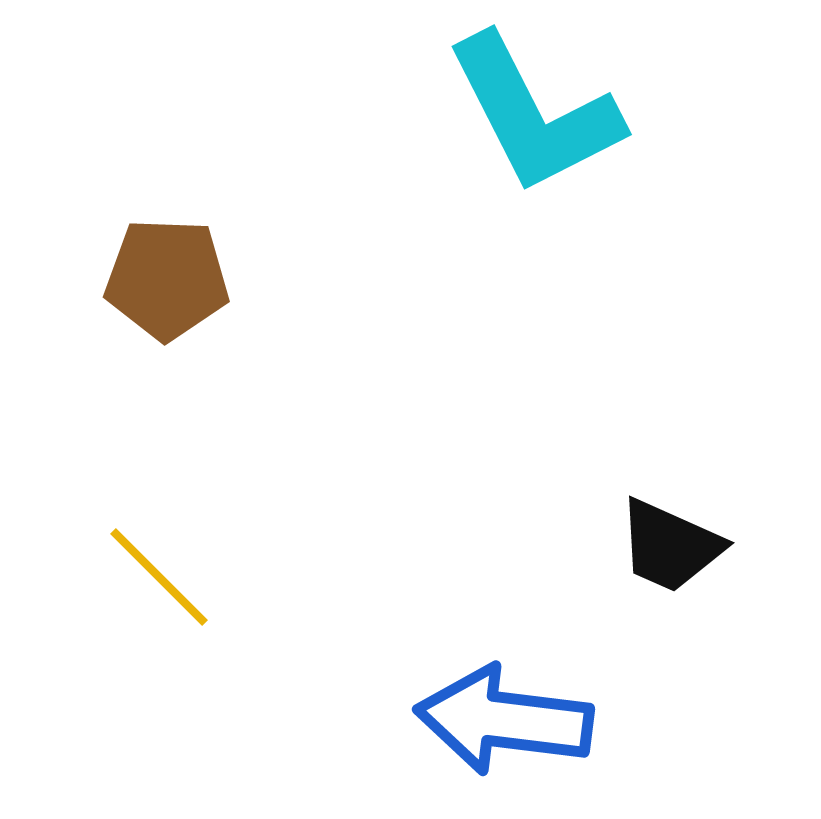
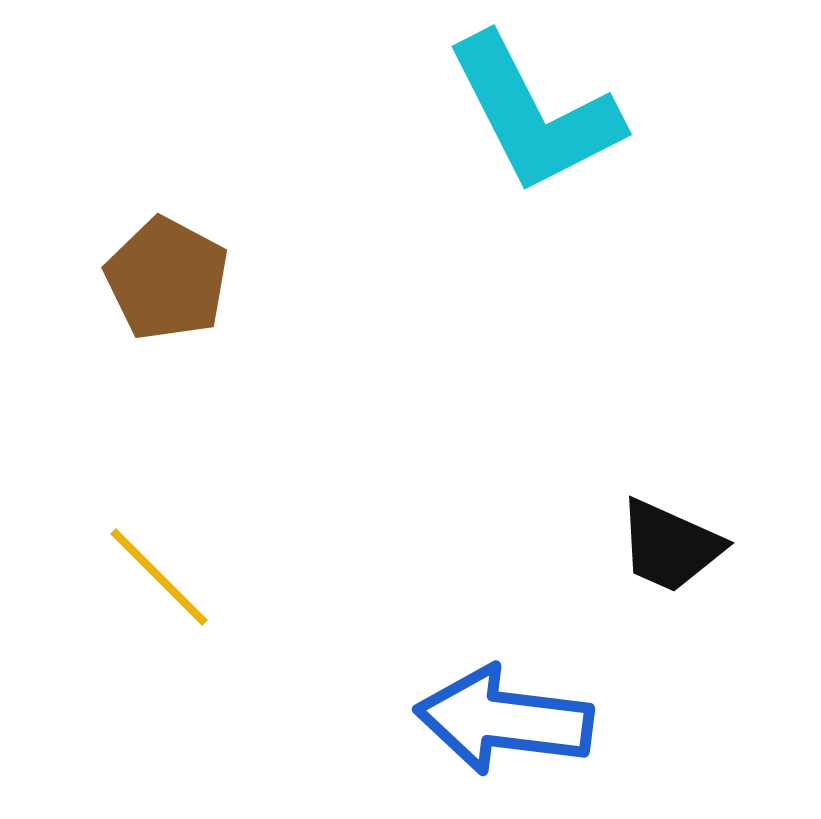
brown pentagon: rotated 26 degrees clockwise
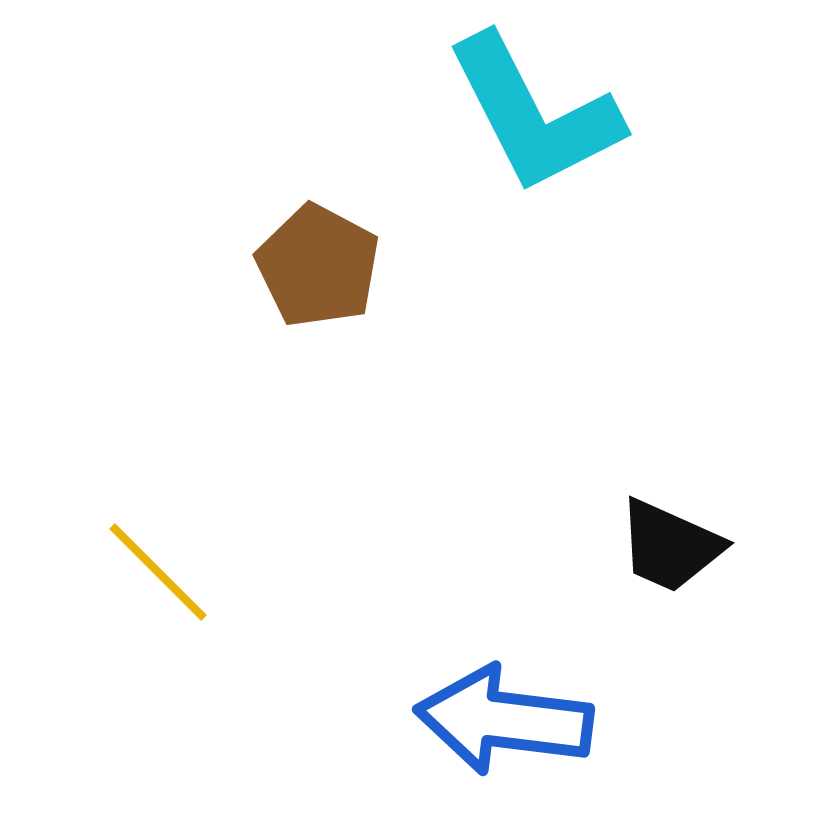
brown pentagon: moved 151 px right, 13 px up
yellow line: moved 1 px left, 5 px up
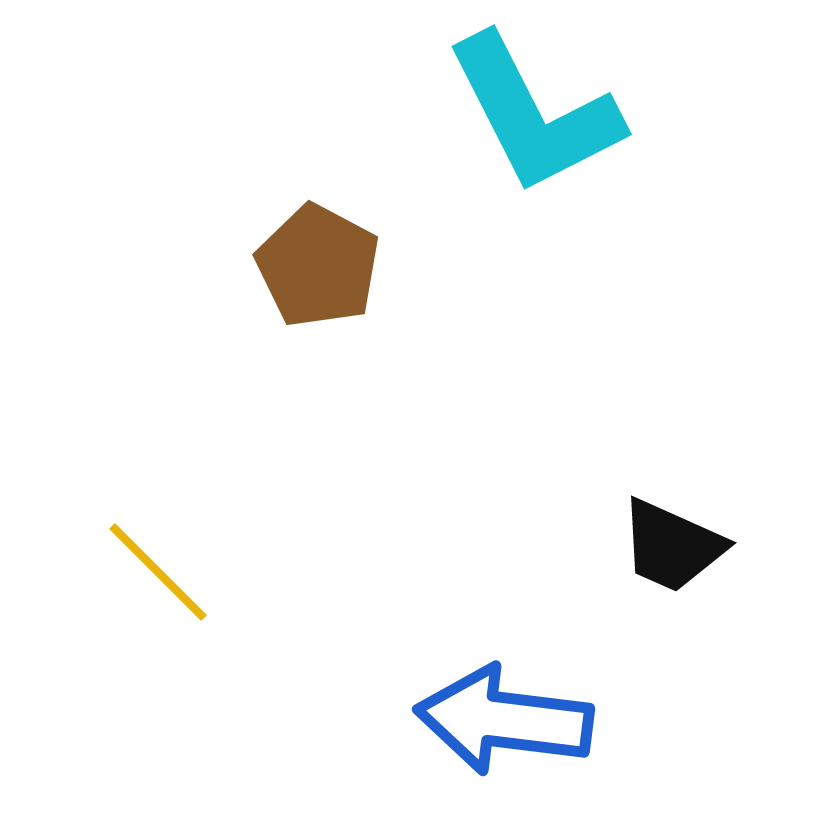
black trapezoid: moved 2 px right
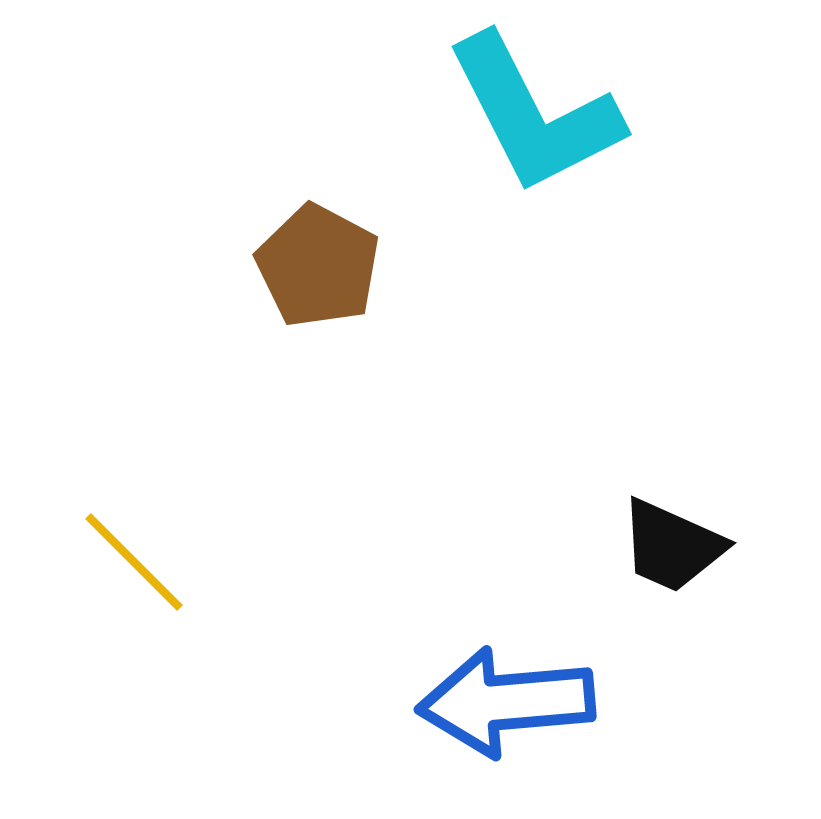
yellow line: moved 24 px left, 10 px up
blue arrow: moved 2 px right, 18 px up; rotated 12 degrees counterclockwise
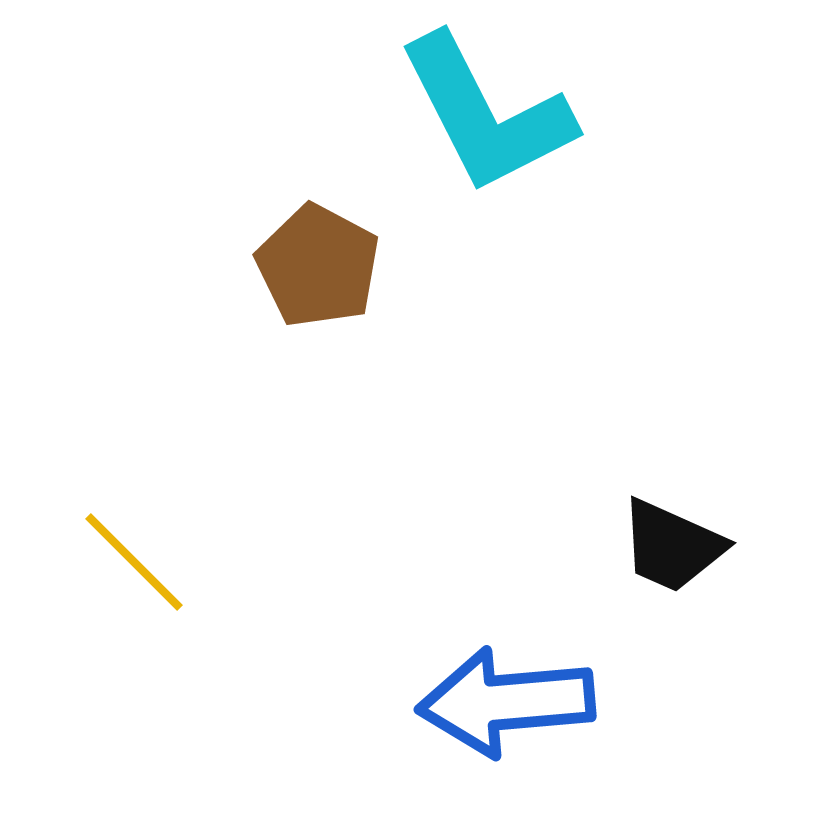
cyan L-shape: moved 48 px left
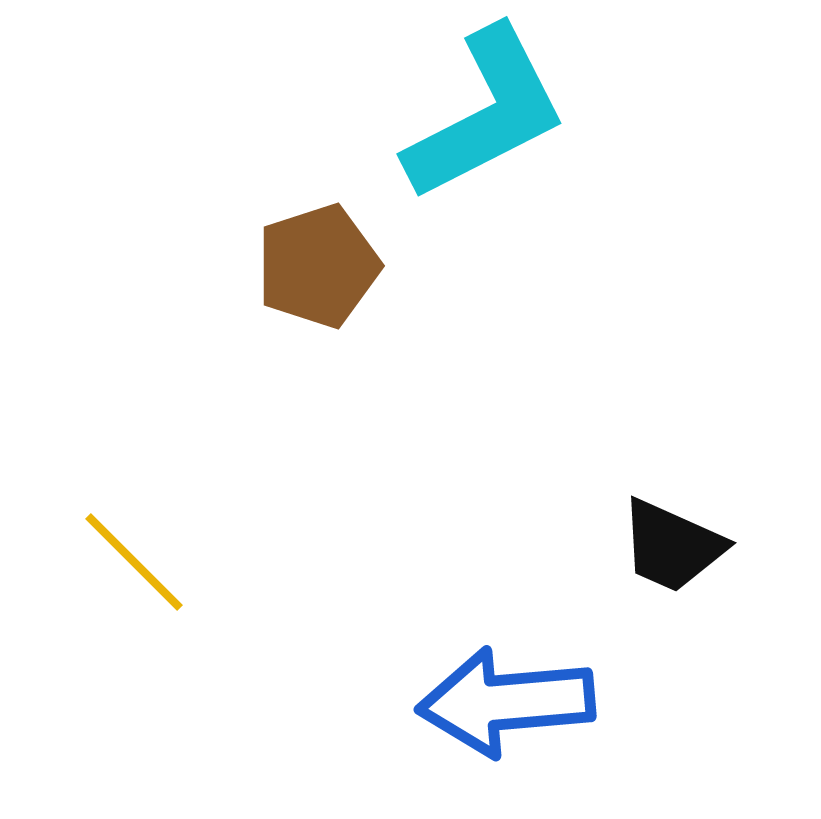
cyan L-shape: rotated 90 degrees counterclockwise
brown pentagon: rotated 26 degrees clockwise
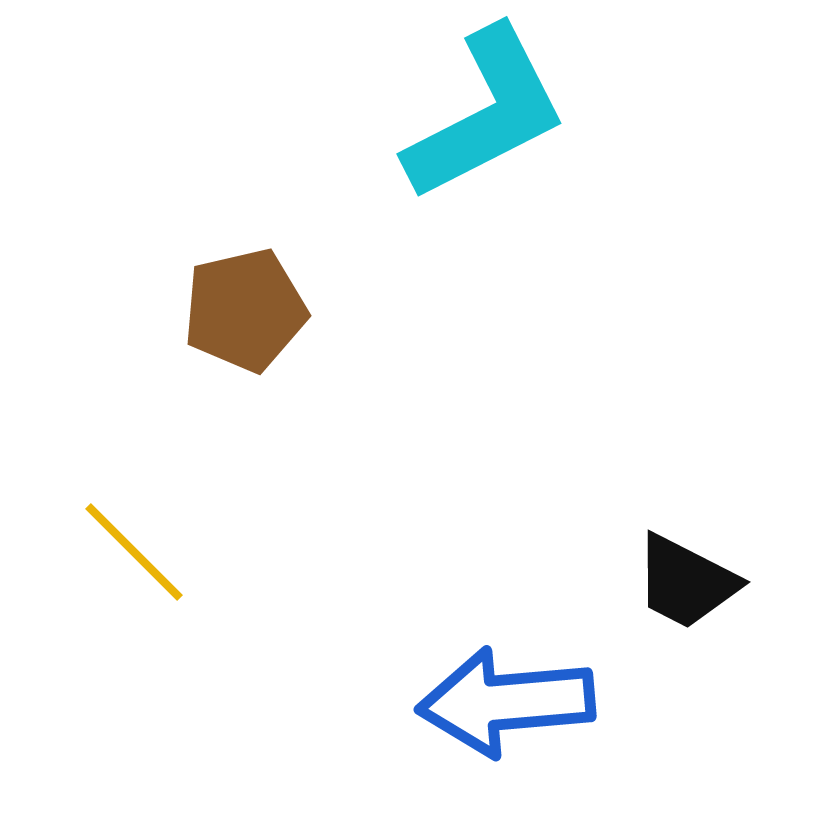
brown pentagon: moved 73 px left, 44 px down; rotated 5 degrees clockwise
black trapezoid: moved 14 px right, 36 px down; rotated 3 degrees clockwise
yellow line: moved 10 px up
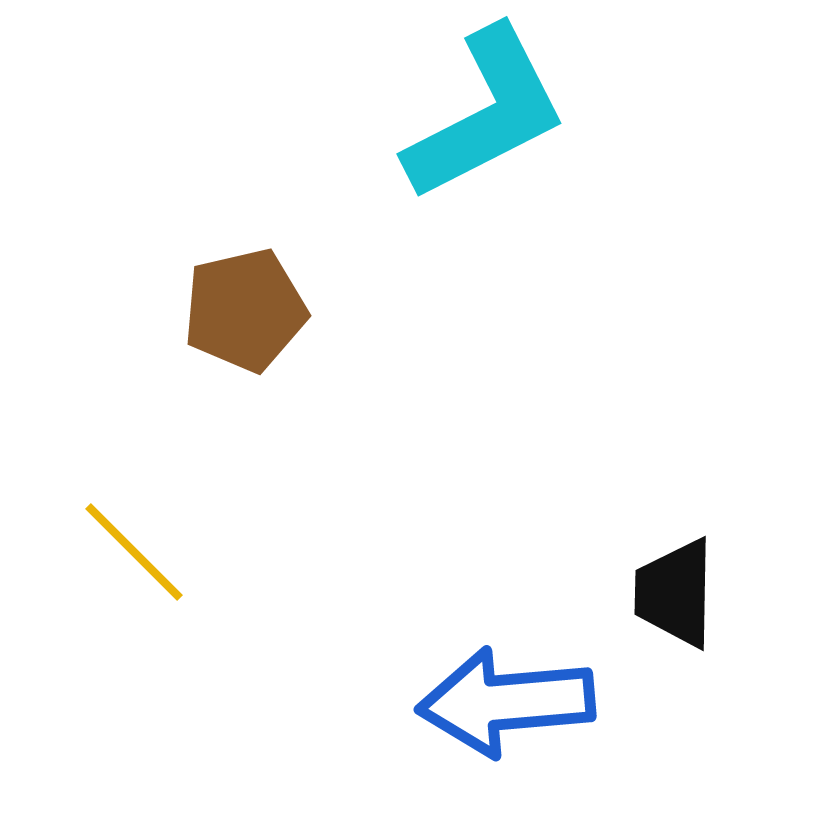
black trapezoid: moved 11 px left, 11 px down; rotated 64 degrees clockwise
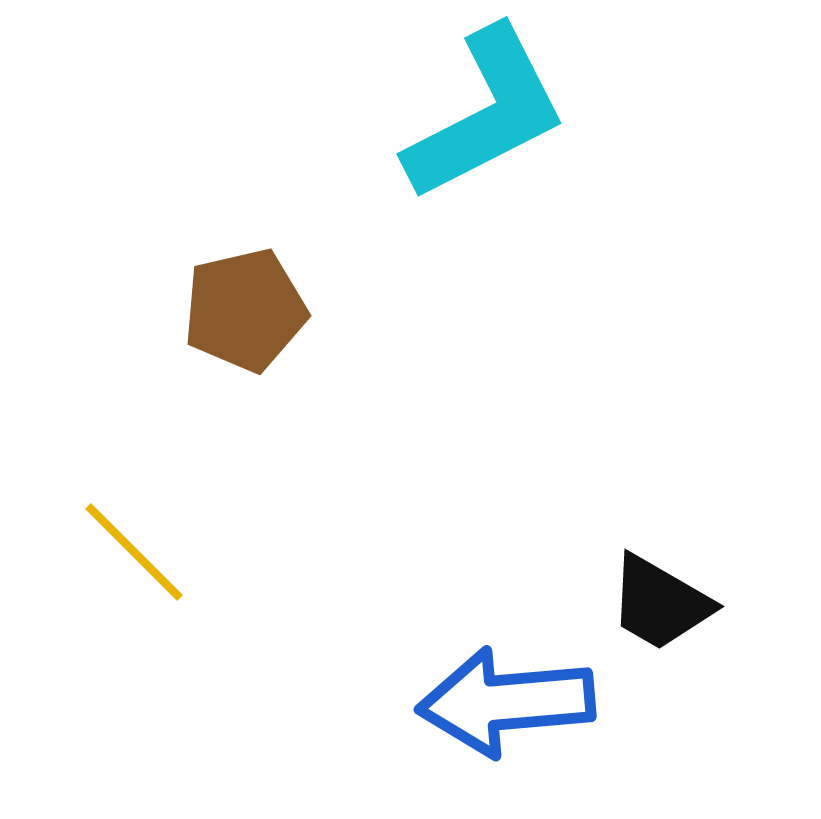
black trapezoid: moved 15 px left, 10 px down; rotated 61 degrees counterclockwise
